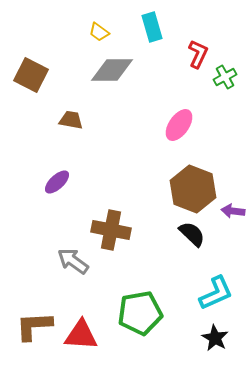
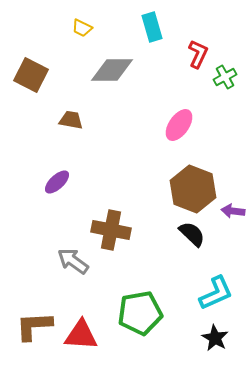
yellow trapezoid: moved 17 px left, 4 px up; rotated 10 degrees counterclockwise
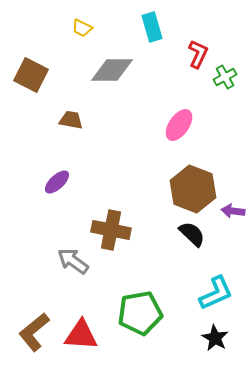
brown L-shape: moved 6 px down; rotated 36 degrees counterclockwise
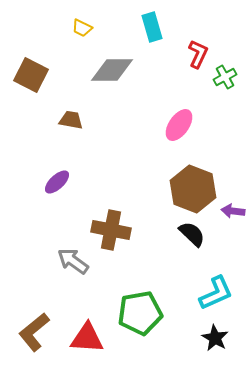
red triangle: moved 6 px right, 3 px down
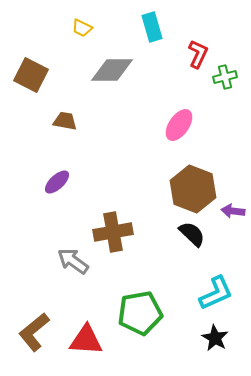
green cross: rotated 15 degrees clockwise
brown trapezoid: moved 6 px left, 1 px down
brown cross: moved 2 px right, 2 px down; rotated 21 degrees counterclockwise
red triangle: moved 1 px left, 2 px down
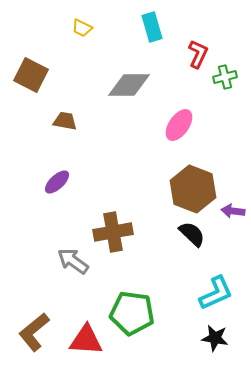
gray diamond: moved 17 px right, 15 px down
green pentagon: moved 8 px left; rotated 18 degrees clockwise
black star: rotated 20 degrees counterclockwise
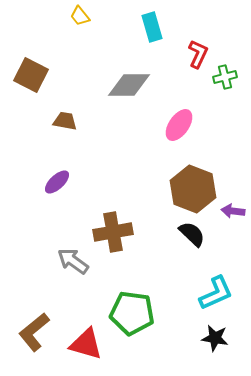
yellow trapezoid: moved 2 px left, 12 px up; rotated 25 degrees clockwise
red triangle: moved 4 px down; rotated 12 degrees clockwise
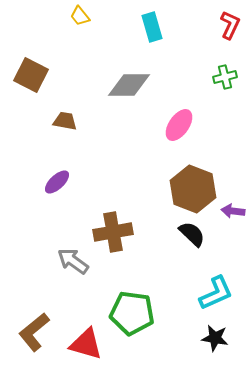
red L-shape: moved 32 px right, 29 px up
